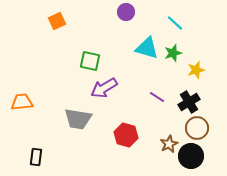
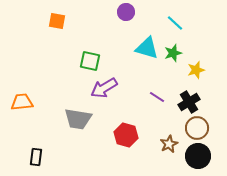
orange square: rotated 36 degrees clockwise
black circle: moved 7 px right
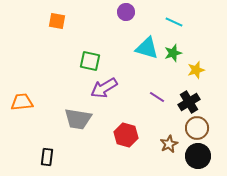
cyan line: moved 1 px left, 1 px up; rotated 18 degrees counterclockwise
black rectangle: moved 11 px right
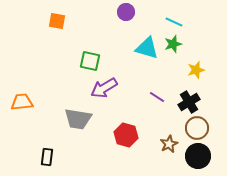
green star: moved 9 px up
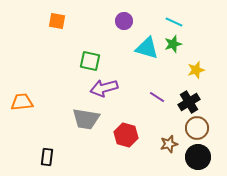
purple circle: moved 2 px left, 9 px down
purple arrow: rotated 16 degrees clockwise
gray trapezoid: moved 8 px right
brown star: rotated 12 degrees clockwise
black circle: moved 1 px down
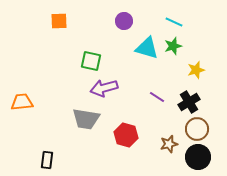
orange square: moved 2 px right; rotated 12 degrees counterclockwise
green star: moved 2 px down
green square: moved 1 px right
brown circle: moved 1 px down
black rectangle: moved 3 px down
